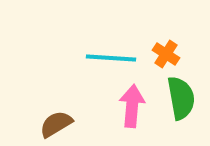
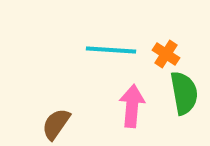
cyan line: moved 8 px up
green semicircle: moved 3 px right, 5 px up
brown semicircle: rotated 24 degrees counterclockwise
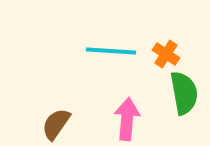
cyan line: moved 1 px down
pink arrow: moved 5 px left, 13 px down
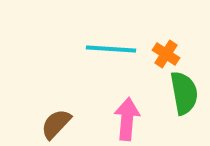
cyan line: moved 2 px up
brown semicircle: rotated 8 degrees clockwise
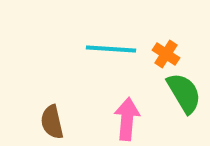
green semicircle: rotated 21 degrees counterclockwise
brown semicircle: moved 4 px left, 2 px up; rotated 56 degrees counterclockwise
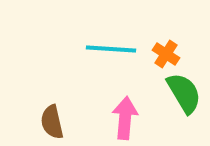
pink arrow: moved 2 px left, 1 px up
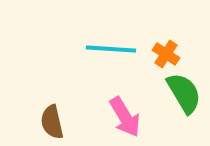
pink arrow: moved 1 px up; rotated 144 degrees clockwise
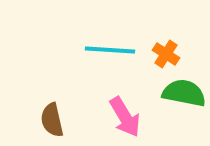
cyan line: moved 1 px left, 1 px down
green semicircle: rotated 48 degrees counterclockwise
brown semicircle: moved 2 px up
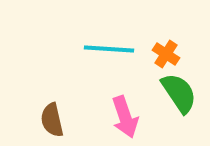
cyan line: moved 1 px left, 1 px up
green semicircle: moved 5 px left; rotated 45 degrees clockwise
pink arrow: rotated 12 degrees clockwise
